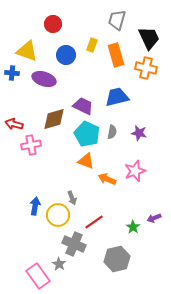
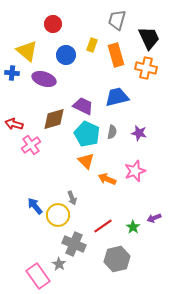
yellow triangle: rotated 20 degrees clockwise
pink cross: rotated 24 degrees counterclockwise
orange triangle: rotated 24 degrees clockwise
blue arrow: rotated 48 degrees counterclockwise
red line: moved 9 px right, 4 px down
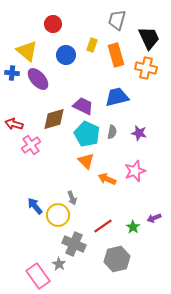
purple ellipse: moved 6 px left; rotated 30 degrees clockwise
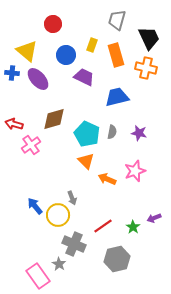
purple trapezoid: moved 1 px right, 29 px up
